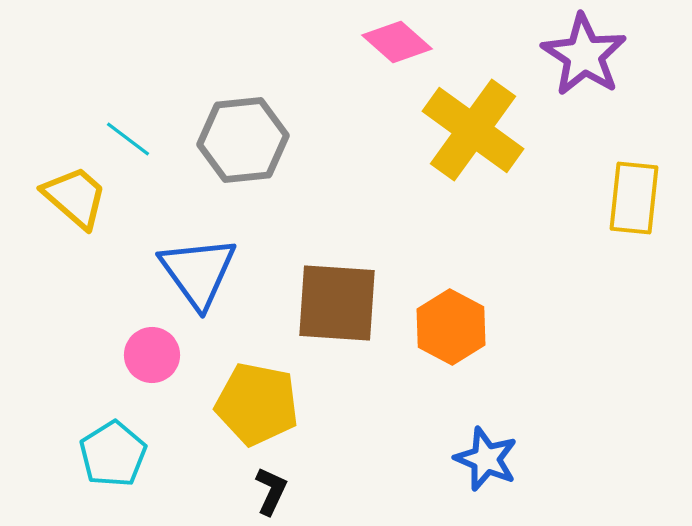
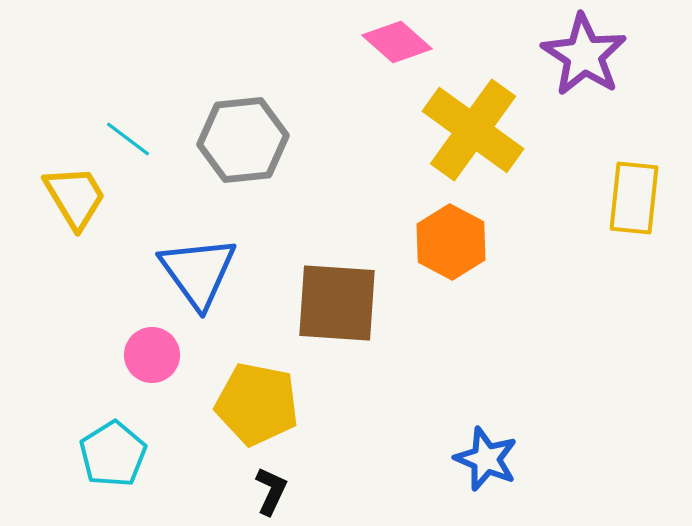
yellow trapezoid: rotated 18 degrees clockwise
orange hexagon: moved 85 px up
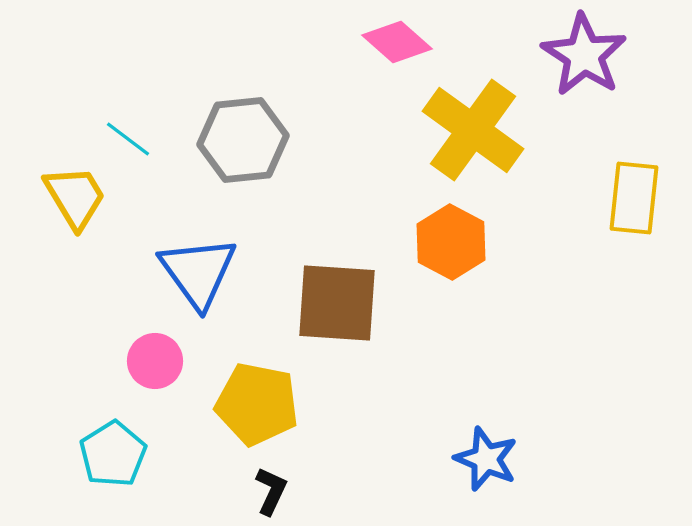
pink circle: moved 3 px right, 6 px down
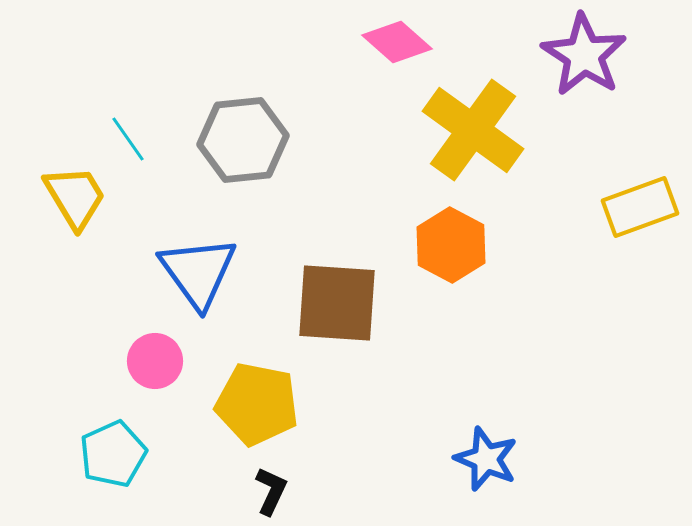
cyan line: rotated 18 degrees clockwise
yellow rectangle: moved 6 px right, 9 px down; rotated 64 degrees clockwise
orange hexagon: moved 3 px down
cyan pentagon: rotated 8 degrees clockwise
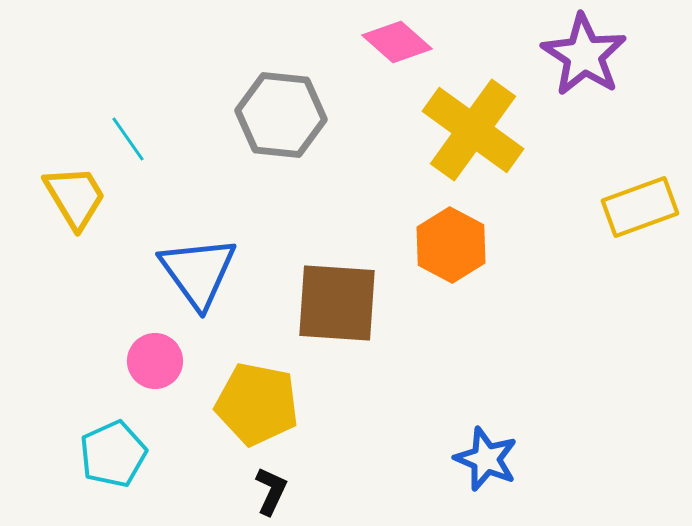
gray hexagon: moved 38 px right, 25 px up; rotated 12 degrees clockwise
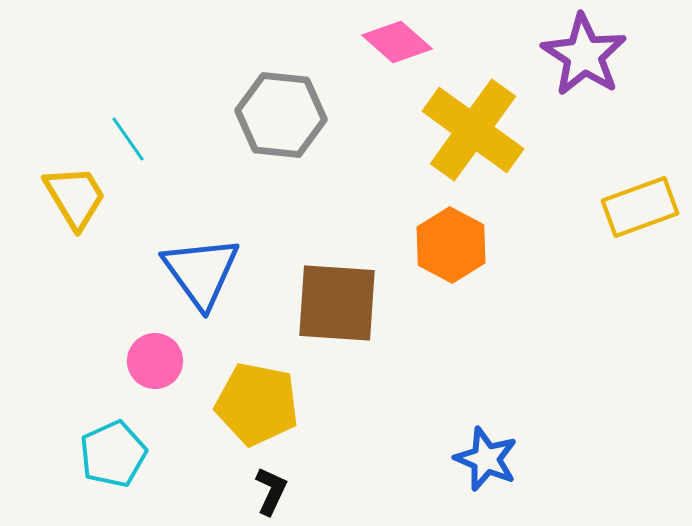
blue triangle: moved 3 px right
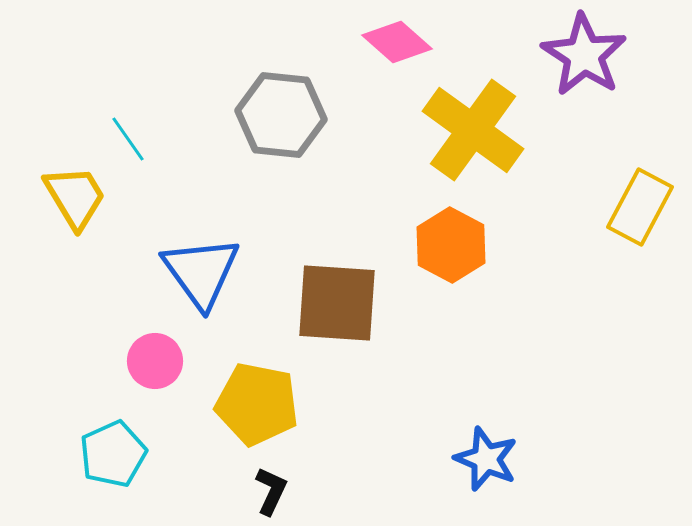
yellow rectangle: rotated 42 degrees counterclockwise
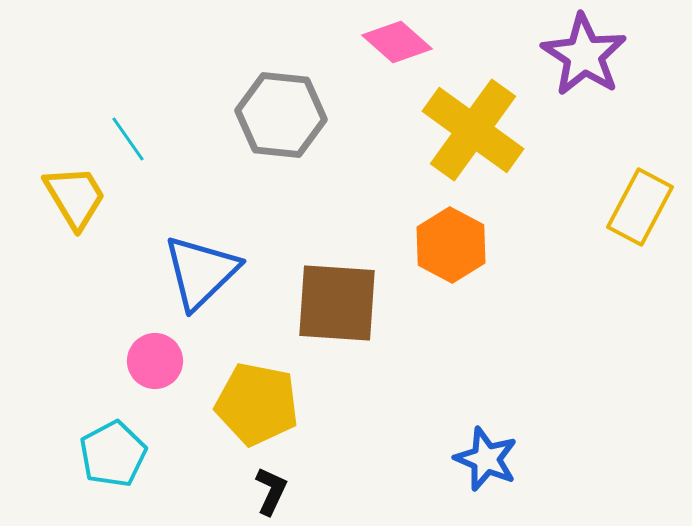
blue triangle: rotated 22 degrees clockwise
cyan pentagon: rotated 4 degrees counterclockwise
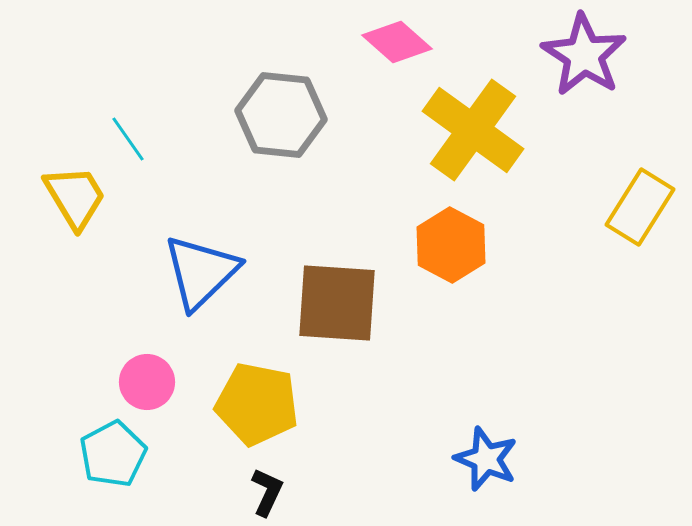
yellow rectangle: rotated 4 degrees clockwise
pink circle: moved 8 px left, 21 px down
black L-shape: moved 4 px left, 1 px down
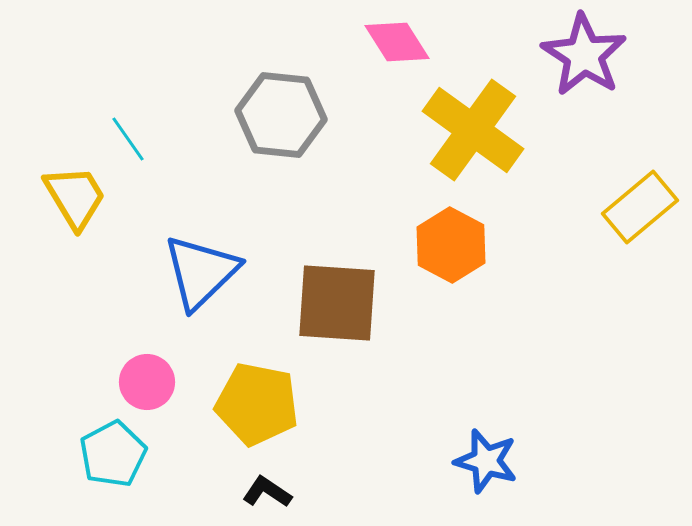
pink diamond: rotated 16 degrees clockwise
yellow rectangle: rotated 18 degrees clockwise
blue star: moved 2 px down; rotated 6 degrees counterclockwise
black L-shape: rotated 81 degrees counterclockwise
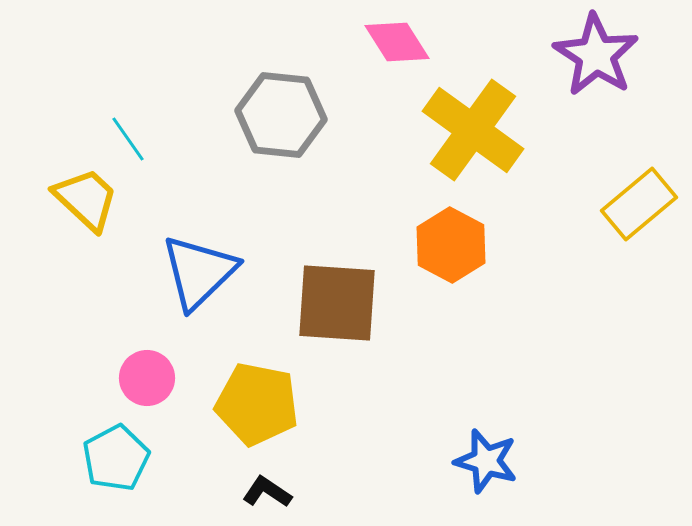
purple star: moved 12 px right
yellow trapezoid: moved 11 px right, 2 px down; rotated 16 degrees counterclockwise
yellow rectangle: moved 1 px left, 3 px up
blue triangle: moved 2 px left
pink circle: moved 4 px up
cyan pentagon: moved 3 px right, 4 px down
